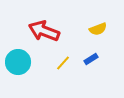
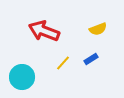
cyan circle: moved 4 px right, 15 px down
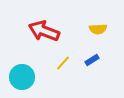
yellow semicircle: rotated 18 degrees clockwise
blue rectangle: moved 1 px right, 1 px down
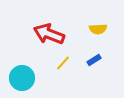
red arrow: moved 5 px right, 3 px down
blue rectangle: moved 2 px right
cyan circle: moved 1 px down
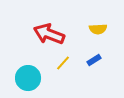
cyan circle: moved 6 px right
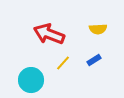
cyan circle: moved 3 px right, 2 px down
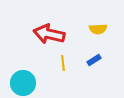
red arrow: rotated 8 degrees counterclockwise
yellow line: rotated 49 degrees counterclockwise
cyan circle: moved 8 px left, 3 px down
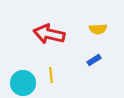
yellow line: moved 12 px left, 12 px down
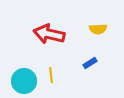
blue rectangle: moved 4 px left, 3 px down
cyan circle: moved 1 px right, 2 px up
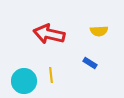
yellow semicircle: moved 1 px right, 2 px down
blue rectangle: rotated 64 degrees clockwise
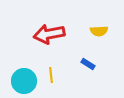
red arrow: rotated 24 degrees counterclockwise
blue rectangle: moved 2 px left, 1 px down
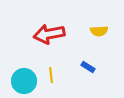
blue rectangle: moved 3 px down
